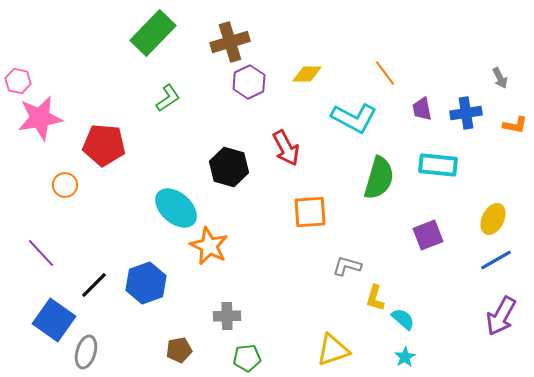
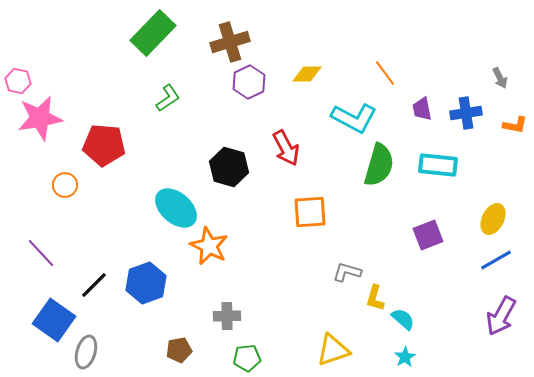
green semicircle: moved 13 px up
gray L-shape: moved 6 px down
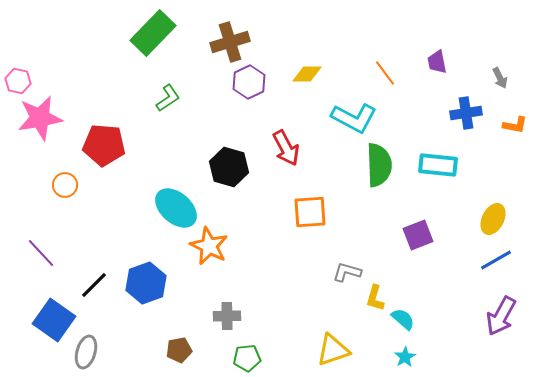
purple trapezoid: moved 15 px right, 47 px up
green semicircle: rotated 18 degrees counterclockwise
purple square: moved 10 px left
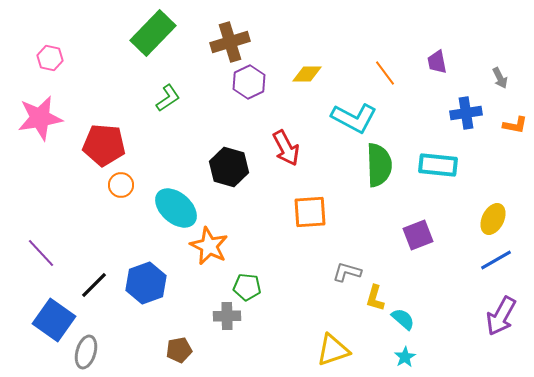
pink hexagon: moved 32 px right, 23 px up
orange circle: moved 56 px right
green pentagon: moved 71 px up; rotated 12 degrees clockwise
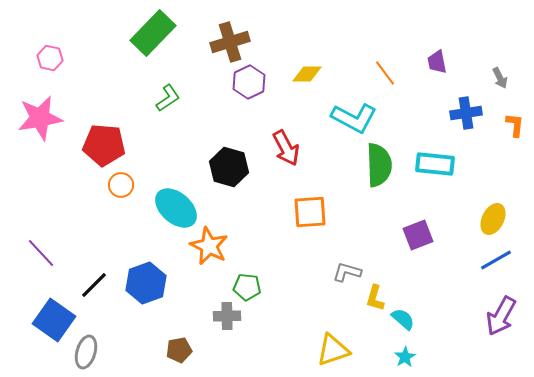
orange L-shape: rotated 95 degrees counterclockwise
cyan rectangle: moved 3 px left, 1 px up
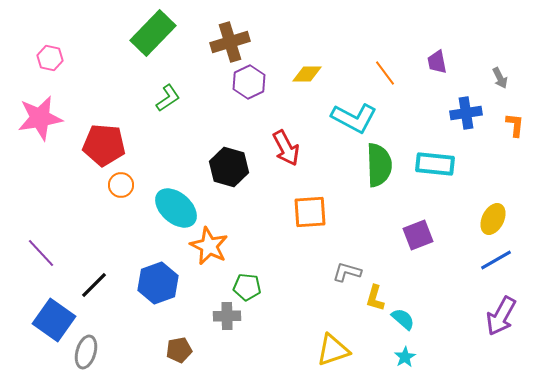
blue hexagon: moved 12 px right
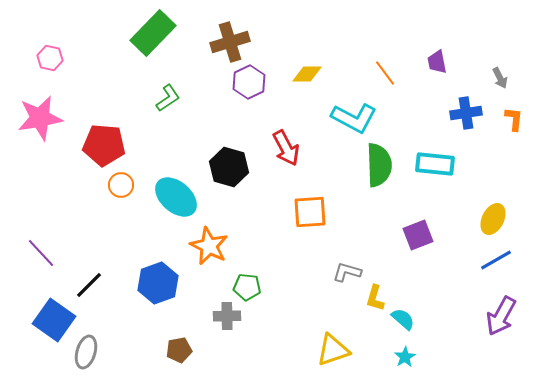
orange L-shape: moved 1 px left, 6 px up
cyan ellipse: moved 11 px up
black line: moved 5 px left
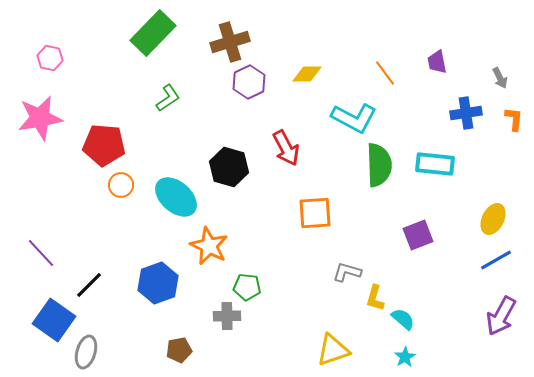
orange square: moved 5 px right, 1 px down
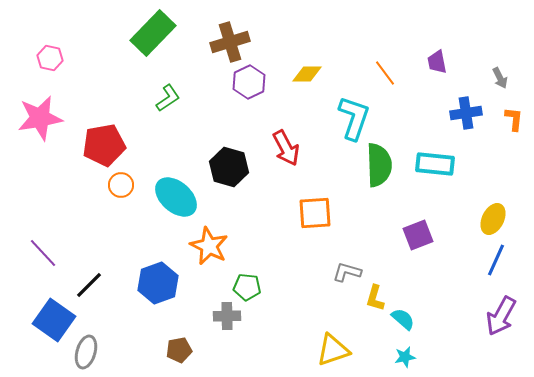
cyan L-shape: rotated 99 degrees counterclockwise
red pentagon: rotated 15 degrees counterclockwise
purple line: moved 2 px right
blue line: rotated 36 degrees counterclockwise
cyan star: rotated 20 degrees clockwise
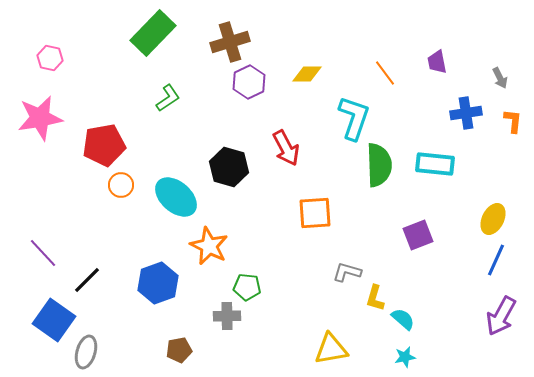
orange L-shape: moved 1 px left, 2 px down
black line: moved 2 px left, 5 px up
yellow triangle: moved 2 px left, 1 px up; rotated 9 degrees clockwise
